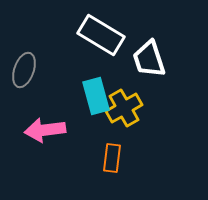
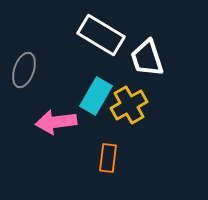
white trapezoid: moved 2 px left, 1 px up
cyan rectangle: rotated 45 degrees clockwise
yellow cross: moved 5 px right, 3 px up
pink arrow: moved 11 px right, 8 px up
orange rectangle: moved 4 px left
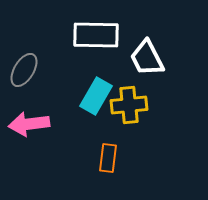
white rectangle: moved 5 px left; rotated 30 degrees counterclockwise
white trapezoid: rotated 9 degrees counterclockwise
gray ellipse: rotated 12 degrees clockwise
yellow cross: rotated 24 degrees clockwise
pink arrow: moved 27 px left, 2 px down
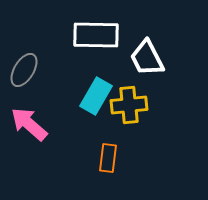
pink arrow: rotated 48 degrees clockwise
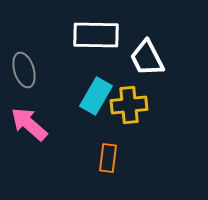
gray ellipse: rotated 48 degrees counterclockwise
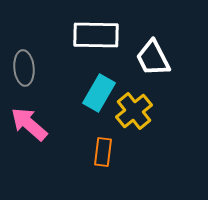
white trapezoid: moved 6 px right
gray ellipse: moved 2 px up; rotated 12 degrees clockwise
cyan rectangle: moved 3 px right, 3 px up
yellow cross: moved 5 px right, 6 px down; rotated 33 degrees counterclockwise
orange rectangle: moved 5 px left, 6 px up
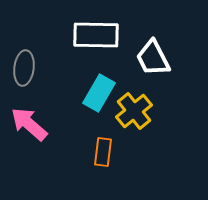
gray ellipse: rotated 12 degrees clockwise
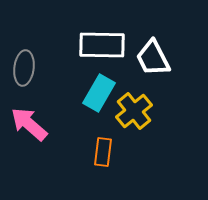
white rectangle: moved 6 px right, 10 px down
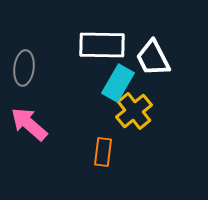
cyan rectangle: moved 19 px right, 10 px up
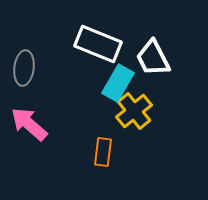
white rectangle: moved 4 px left, 1 px up; rotated 21 degrees clockwise
